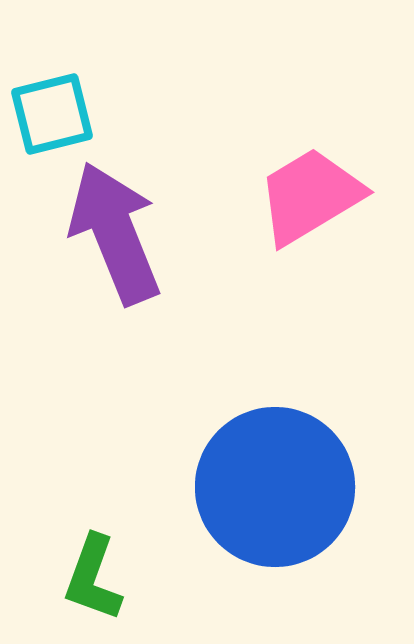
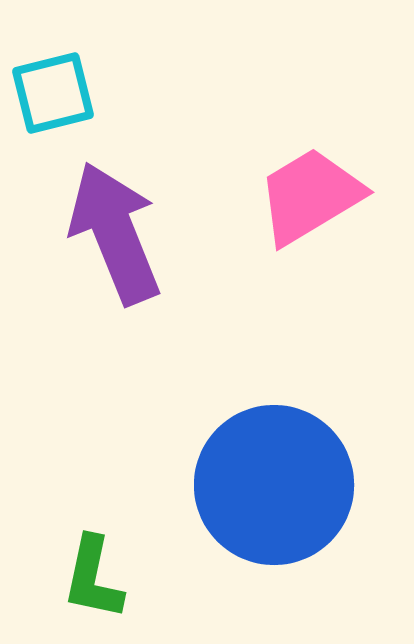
cyan square: moved 1 px right, 21 px up
blue circle: moved 1 px left, 2 px up
green L-shape: rotated 8 degrees counterclockwise
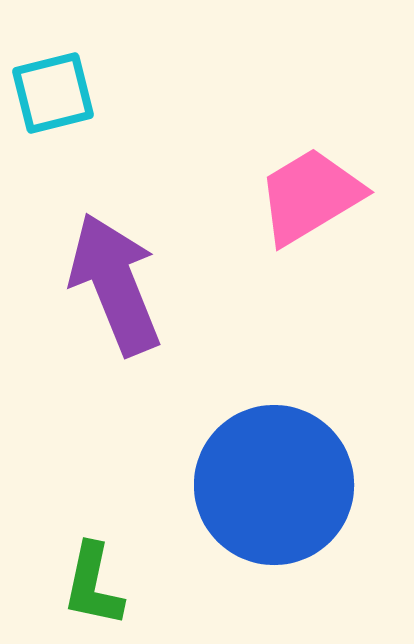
purple arrow: moved 51 px down
green L-shape: moved 7 px down
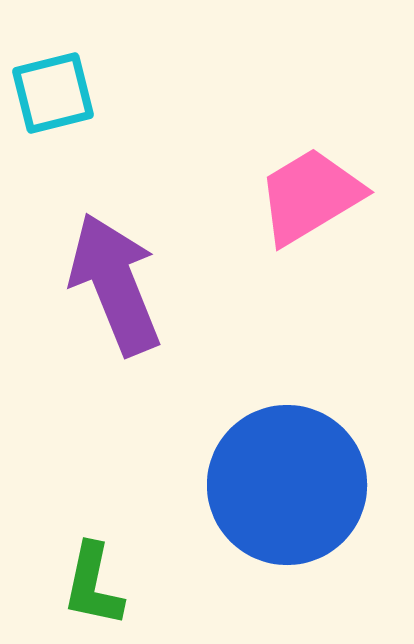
blue circle: moved 13 px right
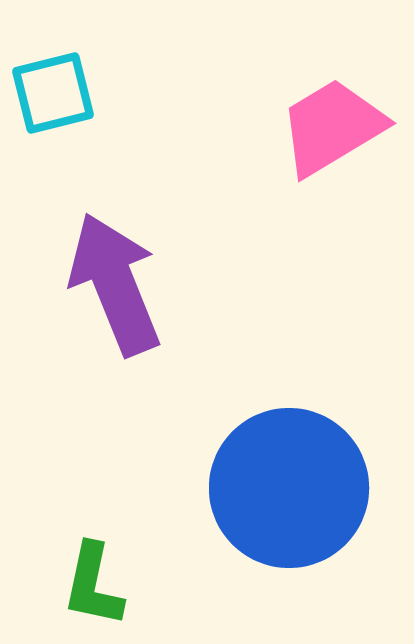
pink trapezoid: moved 22 px right, 69 px up
blue circle: moved 2 px right, 3 px down
